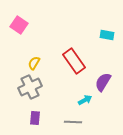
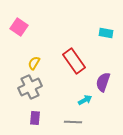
pink square: moved 2 px down
cyan rectangle: moved 1 px left, 2 px up
purple semicircle: rotated 12 degrees counterclockwise
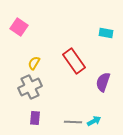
cyan arrow: moved 9 px right, 21 px down
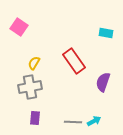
gray cross: rotated 15 degrees clockwise
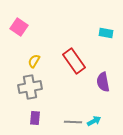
yellow semicircle: moved 2 px up
purple semicircle: rotated 30 degrees counterclockwise
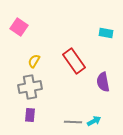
purple rectangle: moved 5 px left, 3 px up
